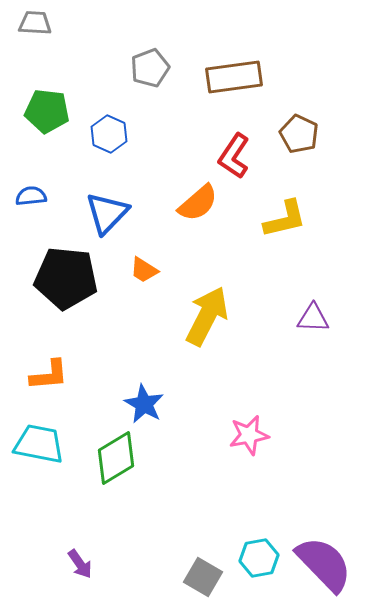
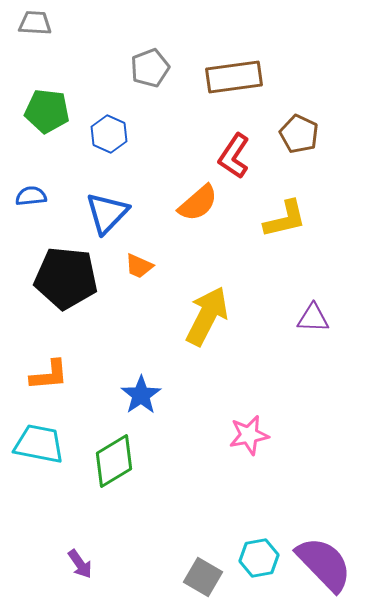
orange trapezoid: moved 5 px left, 4 px up; rotated 8 degrees counterclockwise
blue star: moved 3 px left, 9 px up; rotated 9 degrees clockwise
green diamond: moved 2 px left, 3 px down
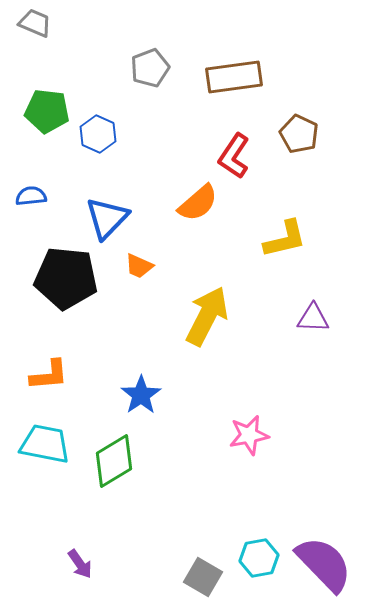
gray trapezoid: rotated 20 degrees clockwise
blue hexagon: moved 11 px left
blue triangle: moved 5 px down
yellow L-shape: moved 20 px down
cyan trapezoid: moved 6 px right
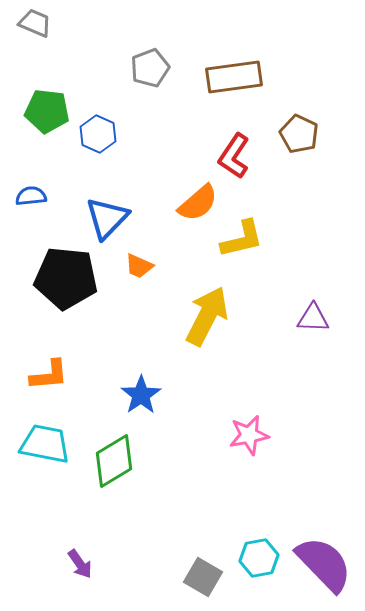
yellow L-shape: moved 43 px left
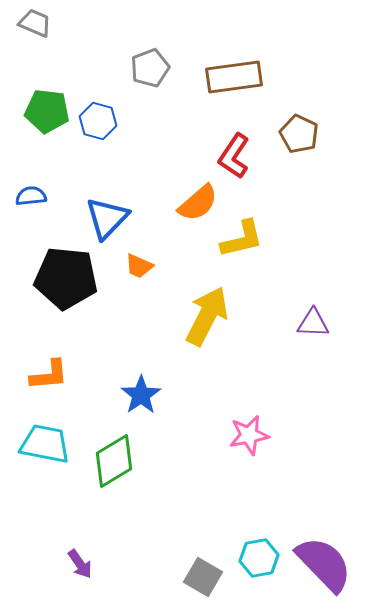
blue hexagon: moved 13 px up; rotated 9 degrees counterclockwise
purple triangle: moved 5 px down
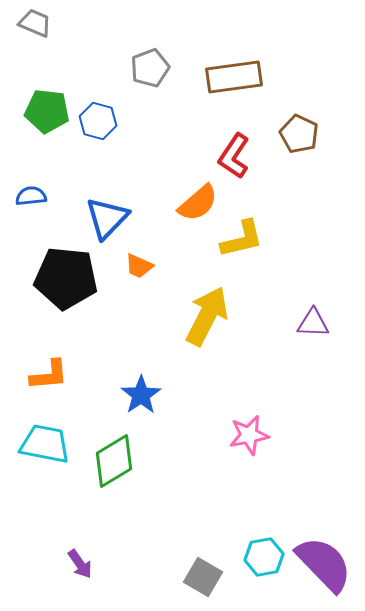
cyan hexagon: moved 5 px right, 1 px up
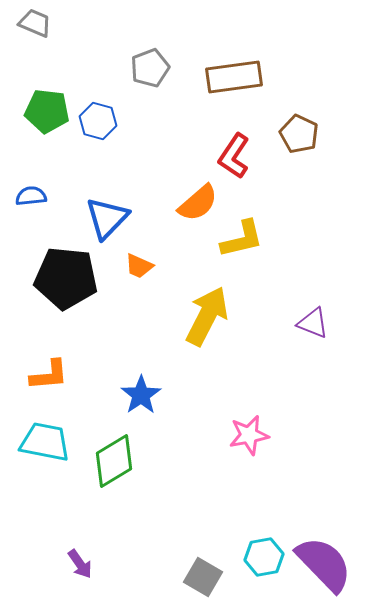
purple triangle: rotated 20 degrees clockwise
cyan trapezoid: moved 2 px up
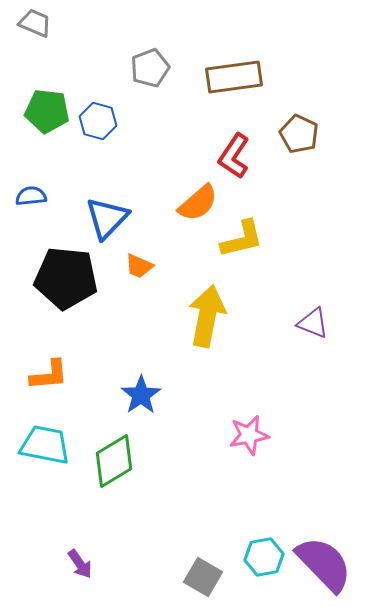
yellow arrow: rotated 16 degrees counterclockwise
cyan trapezoid: moved 3 px down
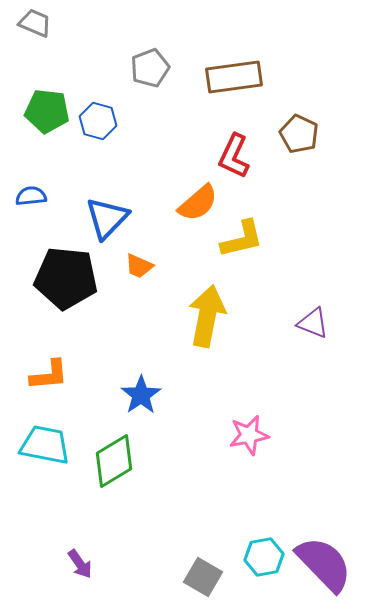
red L-shape: rotated 9 degrees counterclockwise
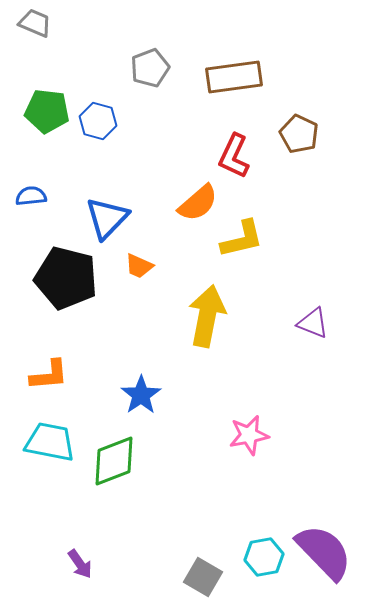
black pentagon: rotated 8 degrees clockwise
cyan trapezoid: moved 5 px right, 3 px up
green diamond: rotated 10 degrees clockwise
purple semicircle: moved 12 px up
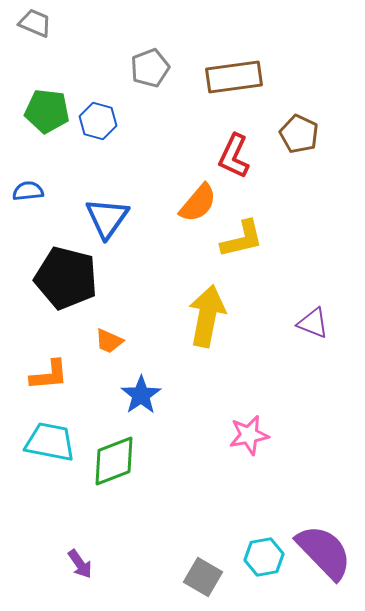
blue semicircle: moved 3 px left, 5 px up
orange semicircle: rotated 9 degrees counterclockwise
blue triangle: rotated 9 degrees counterclockwise
orange trapezoid: moved 30 px left, 75 px down
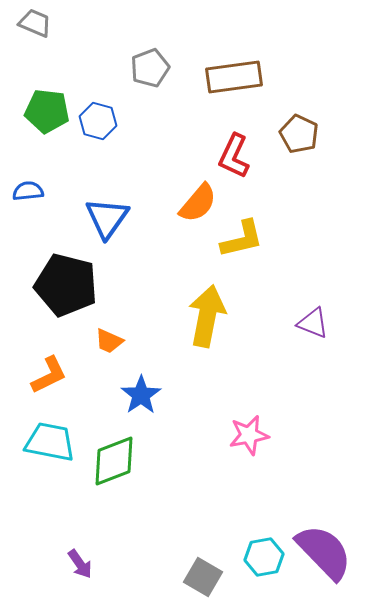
black pentagon: moved 7 px down
orange L-shape: rotated 21 degrees counterclockwise
